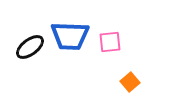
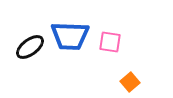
pink square: rotated 15 degrees clockwise
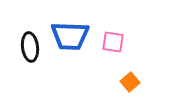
pink square: moved 3 px right
black ellipse: rotated 60 degrees counterclockwise
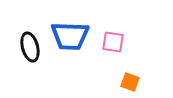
black ellipse: rotated 8 degrees counterclockwise
orange square: rotated 30 degrees counterclockwise
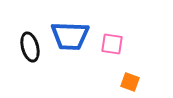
pink square: moved 1 px left, 2 px down
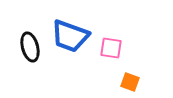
blue trapezoid: rotated 18 degrees clockwise
pink square: moved 1 px left, 4 px down
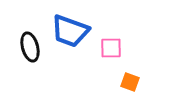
blue trapezoid: moved 5 px up
pink square: rotated 10 degrees counterclockwise
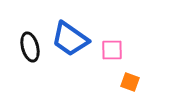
blue trapezoid: moved 8 px down; rotated 15 degrees clockwise
pink square: moved 1 px right, 2 px down
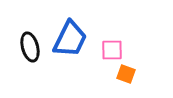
blue trapezoid: rotated 99 degrees counterclockwise
orange square: moved 4 px left, 8 px up
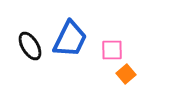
black ellipse: moved 1 px up; rotated 16 degrees counterclockwise
orange square: rotated 30 degrees clockwise
